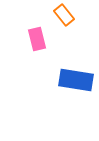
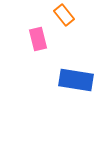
pink rectangle: moved 1 px right
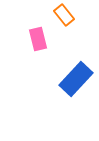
blue rectangle: moved 1 px up; rotated 56 degrees counterclockwise
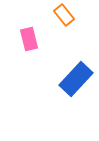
pink rectangle: moved 9 px left
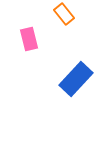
orange rectangle: moved 1 px up
